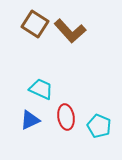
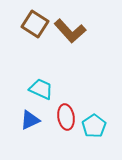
cyan pentagon: moved 5 px left; rotated 15 degrees clockwise
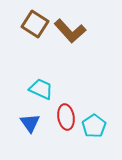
blue triangle: moved 3 px down; rotated 40 degrees counterclockwise
